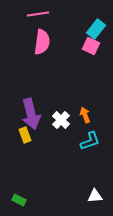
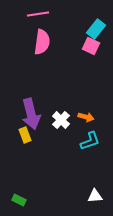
orange arrow: moved 1 px right, 2 px down; rotated 126 degrees clockwise
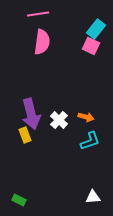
white cross: moved 2 px left
white triangle: moved 2 px left, 1 px down
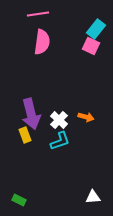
cyan L-shape: moved 30 px left
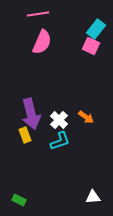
pink semicircle: rotated 15 degrees clockwise
orange arrow: rotated 21 degrees clockwise
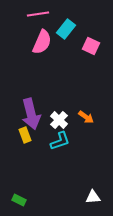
cyan rectangle: moved 30 px left
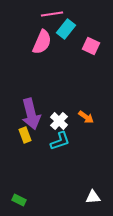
pink line: moved 14 px right
white cross: moved 1 px down
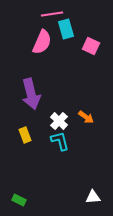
cyan rectangle: rotated 54 degrees counterclockwise
purple arrow: moved 20 px up
cyan L-shape: rotated 85 degrees counterclockwise
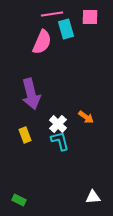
pink square: moved 1 px left, 29 px up; rotated 24 degrees counterclockwise
white cross: moved 1 px left, 3 px down
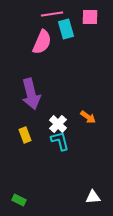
orange arrow: moved 2 px right
